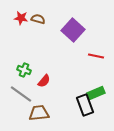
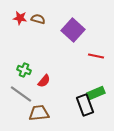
red star: moved 1 px left
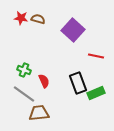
red star: moved 1 px right
red semicircle: rotated 64 degrees counterclockwise
gray line: moved 3 px right
black rectangle: moved 7 px left, 22 px up
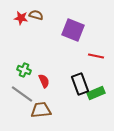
brown semicircle: moved 2 px left, 4 px up
purple square: rotated 20 degrees counterclockwise
black rectangle: moved 2 px right, 1 px down
gray line: moved 2 px left
brown trapezoid: moved 2 px right, 3 px up
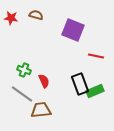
red star: moved 10 px left
green rectangle: moved 1 px left, 2 px up
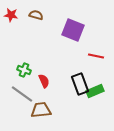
red star: moved 3 px up
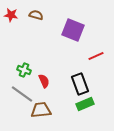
red line: rotated 35 degrees counterclockwise
green rectangle: moved 10 px left, 13 px down
